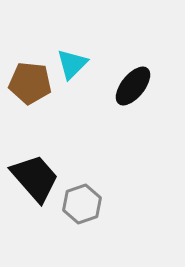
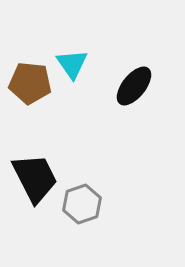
cyan triangle: rotated 20 degrees counterclockwise
black ellipse: moved 1 px right
black trapezoid: rotated 14 degrees clockwise
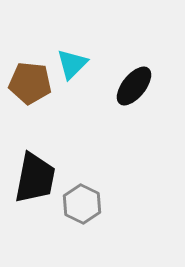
cyan triangle: rotated 20 degrees clockwise
black trapezoid: rotated 38 degrees clockwise
gray hexagon: rotated 15 degrees counterclockwise
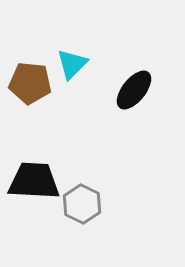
black ellipse: moved 4 px down
black trapezoid: moved 1 px left, 3 px down; rotated 98 degrees counterclockwise
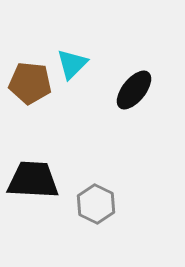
black trapezoid: moved 1 px left, 1 px up
gray hexagon: moved 14 px right
